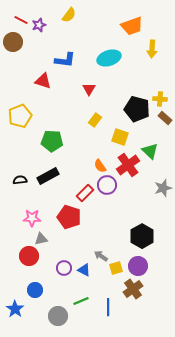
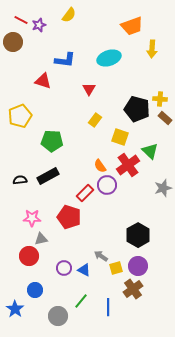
black hexagon at (142, 236): moved 4 px left, 1 px up
green line at (81, 301): rotated 28 degrees counterclockwise
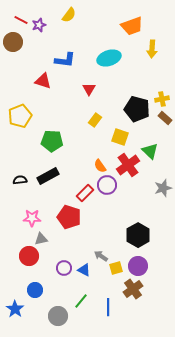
yellow cross at (160, 99): moved 2 px right; rotated 16 degrees counterclockwise
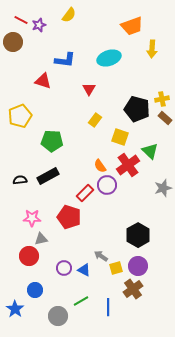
green line at (81, 301): rotated 21 degrees clockwise
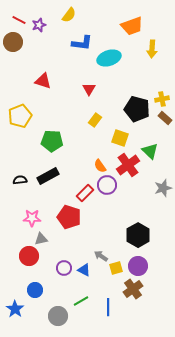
red line at (21, 20): moved 2 px left
blue L-shape at (65, 60): moved 17 px right, 17 px up
yellow square at (120, 137): moved 1 px down
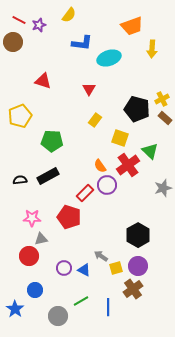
yellow cross at (162, 99): rotated 16 degrees counterclockwise
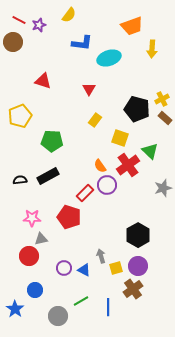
gray arrow at (101, 256): rotated 40 degrees clockwise
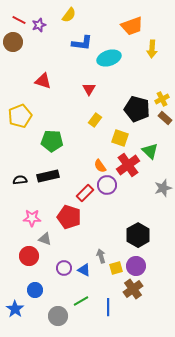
black rectangle at (48, 176): rotated 15 degrees clockwise
gray triangle at (41, 239): moved 4 px right; rotated 32 degrees clockwise
purple circle at (138, 266): moved 2 px left
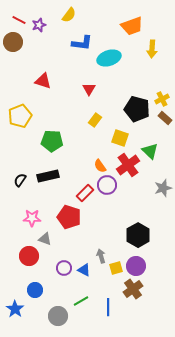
black semicircle at (20, 180): rotated 48 degrees counterclockwise
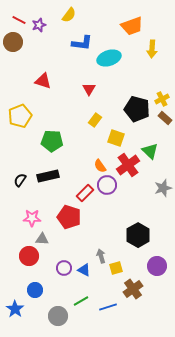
yellow square at (120, 138): moved 4 px left
gray triangle at (45, 239): moved 3 px left; rotated 16 degrees counterclockwise
purple circle at (136, 266): moved 21 px right
blue line at (108, 307): rotated 72 degrees clockwise
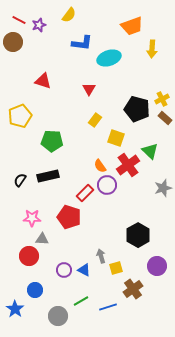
purple circle at (64, 268): moved 2 px down
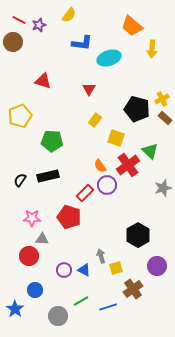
orange trapezoid at (132, 26): rotated 60 degrees clockwise
